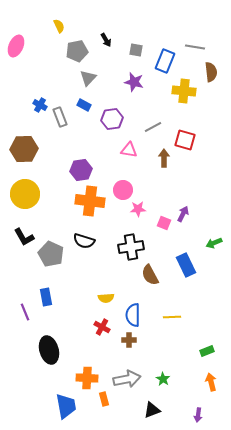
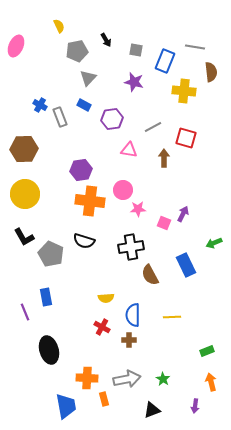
red square at (185, 140): moved 1 px right, 2 px up
purple arrow at (198, 415): moved 3 px left, 9 px up
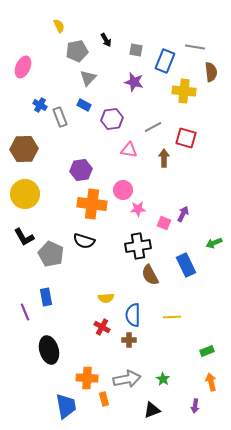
pink ellipse at (16, 46): moved 7 px right, 21 px down
orange cross at (90, 201): moved 2 px right, 3 px down
black cross at (131, 247): moved 7 px right, 1 px up
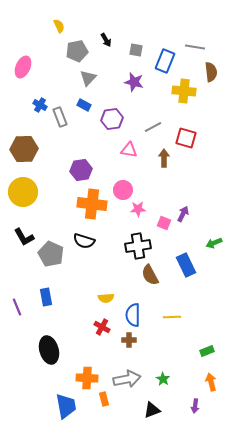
yellow circle at (25, 194): moved 2 px left, 2 px up
purple line at (25, 312): moved 8 px left, 5 px up
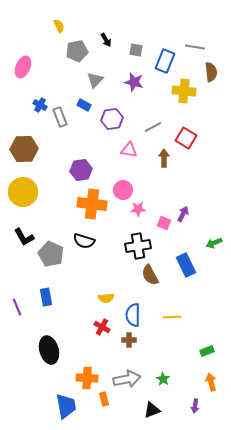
gray triangle at (88, 78): moved 7 px right, 2 px down
red square at (186, 138): rotated 15 degrees clockwise
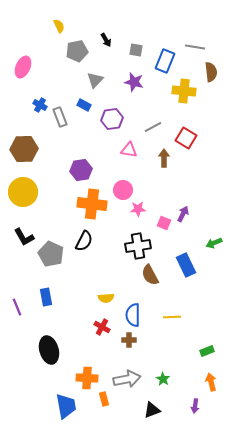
black semicircle at (84, 241): rotated 80 degrees counterclockwise
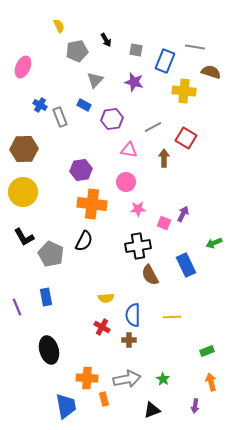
brown semicircle at (211, 72): rotated 66 degrees counterclockwise
pink circle at (123, 190): moved 3 px right, 8 px up
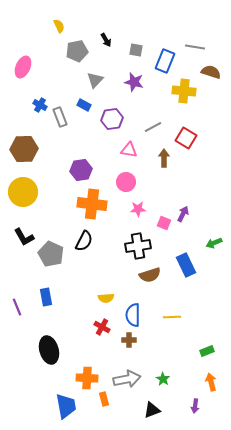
brown semicircle at (150, 275): rotated 80 degrees counterclockwise
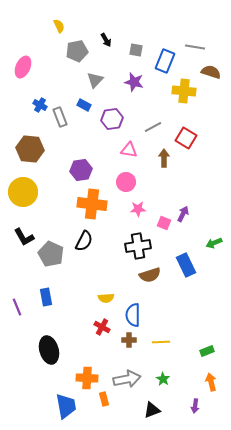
brown hexagon at (24, 149): moved 6 px right; rotated 8 degrees clockwise
yellow line at (172, 317): moved 11 px left, 25 px down
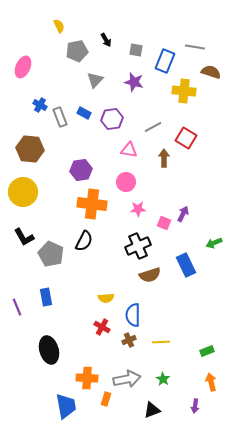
blue rectangle at (84, 105): moved 8 px down
black cross at (138, 246): rotated 15 degrees counterclockwise
brown cross at (129, 340): rotated 24 degrees counterclockwise
orange rectangle at (104, 399): moved 2 px right; rotated 32 degrees clockwise
